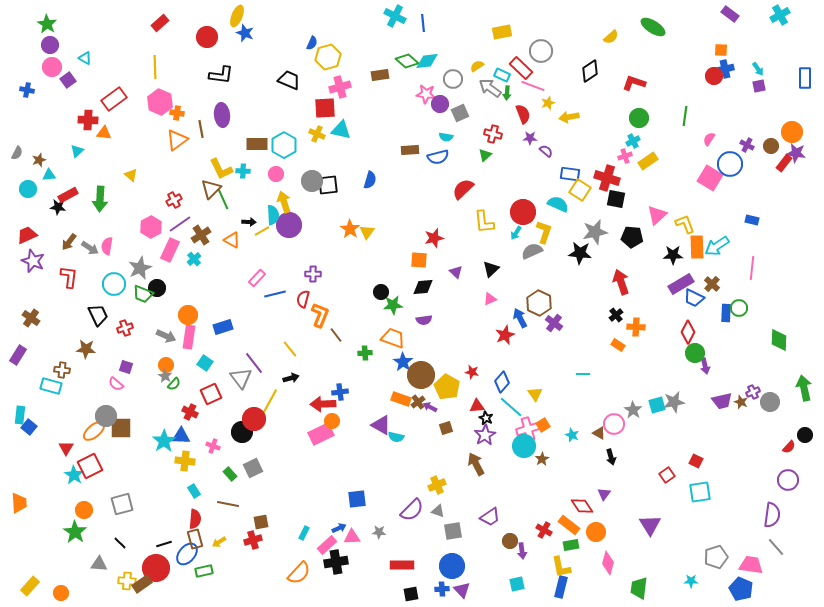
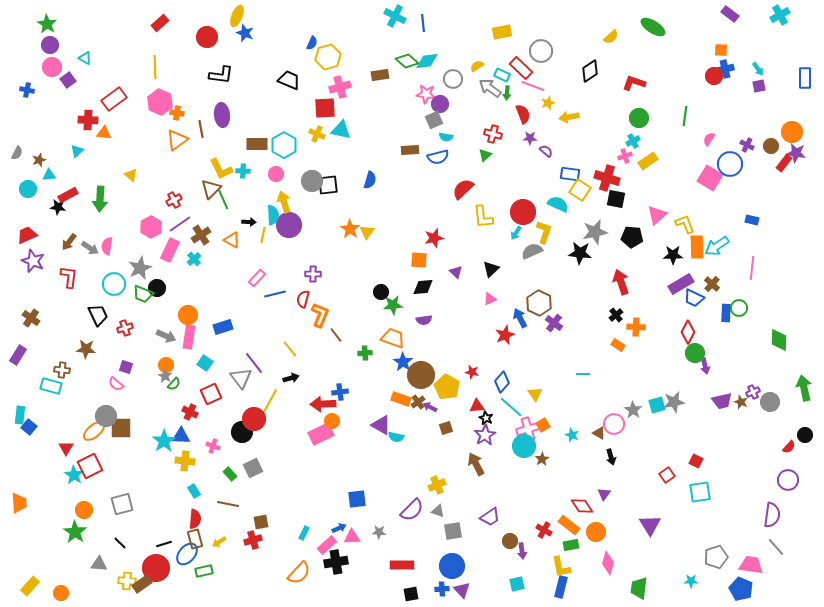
gray square at (460, 113): moved 26 px left, 7 px down
yellow L-shape at (484, 222): moved 1 px left, 5 px up
yellow line at (262, 231): moved 1 px right, 4 px down; rotated 49 degrees counterclockwise
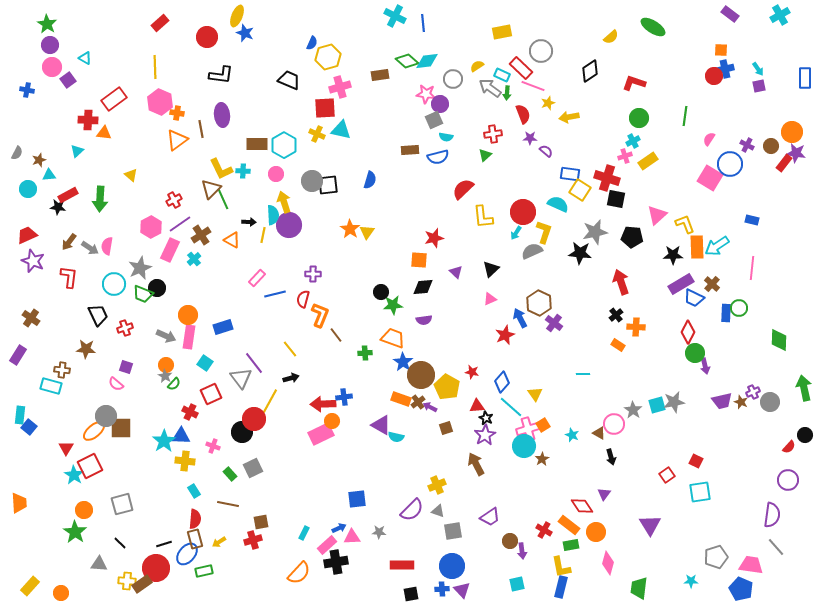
red cross at (493, 134): rotated 24 degrees counterclockwise
blue cross at (340, 392): moved 4 px right, 5 px down
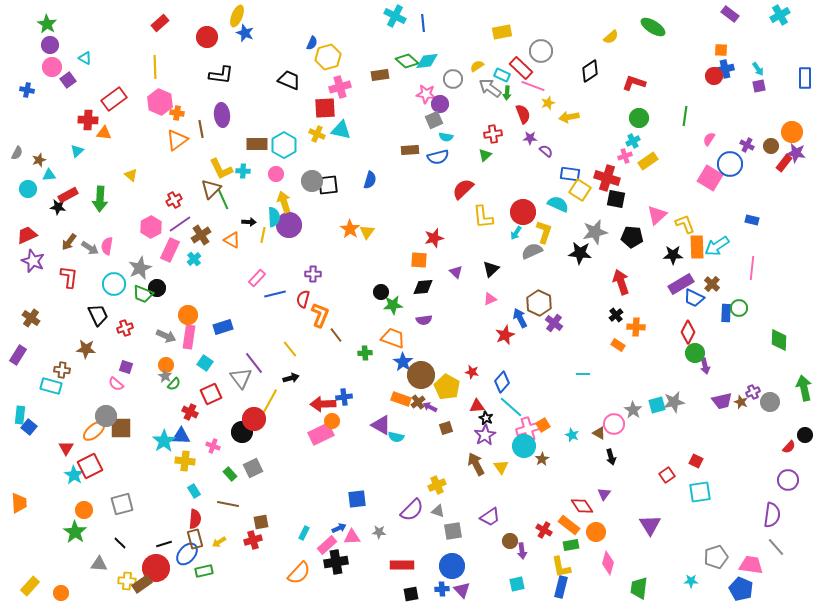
cyan semicircle at (273, 215): moved 1 px right, 2 px down
yellow triangle at (535, 394): moved 34 px left, 73 px down
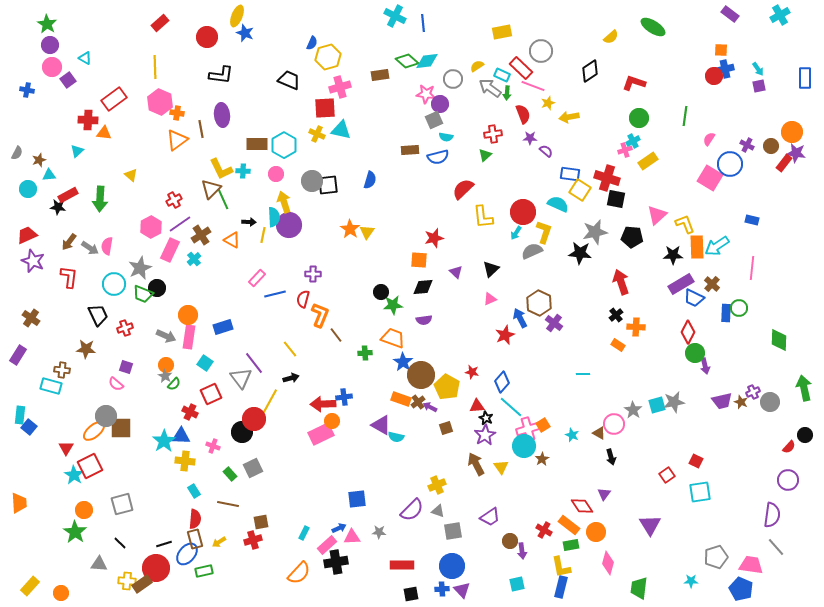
pink cross at (625, 156): moved 6 px up
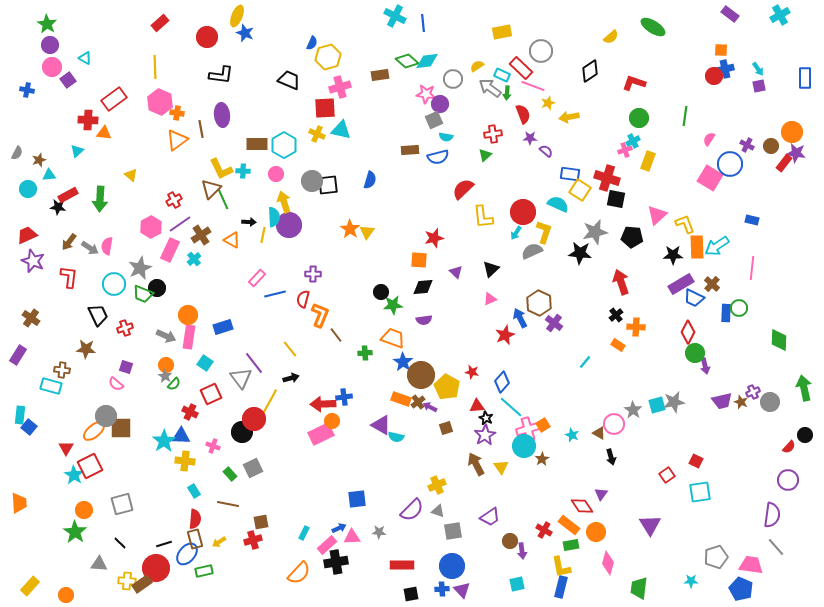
yellow rectangle at (648, 161): rotated 36 degrees counterclockwise
cyan line at (583, 374): moved 2 px right, 12 px up; rotated 48 degrees counterclockwise
purple triangle at (604, 494): moved 3 px left
orange circle at (61, 593): moved 5 px right, 2 px down
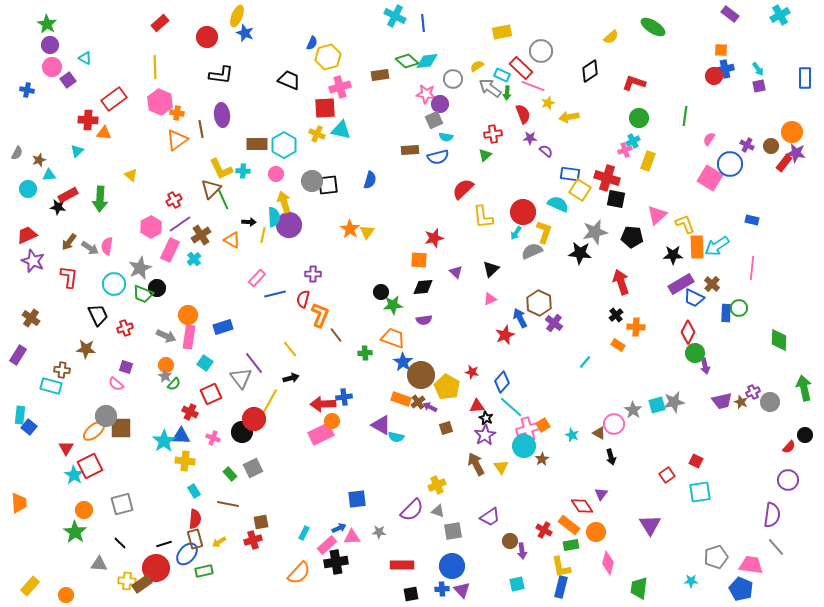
pink cross at (213, 446): moved 8 px up
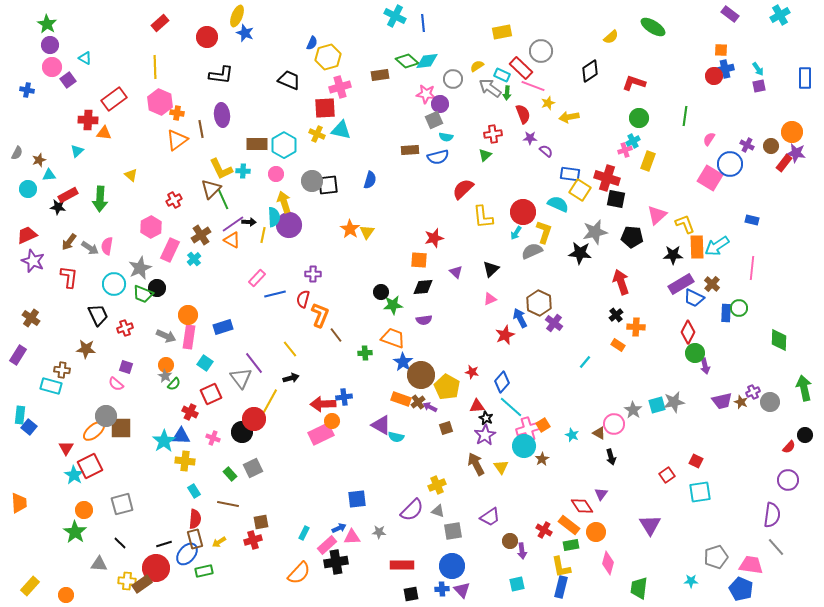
purple line at (180, 224): moved 53 px right
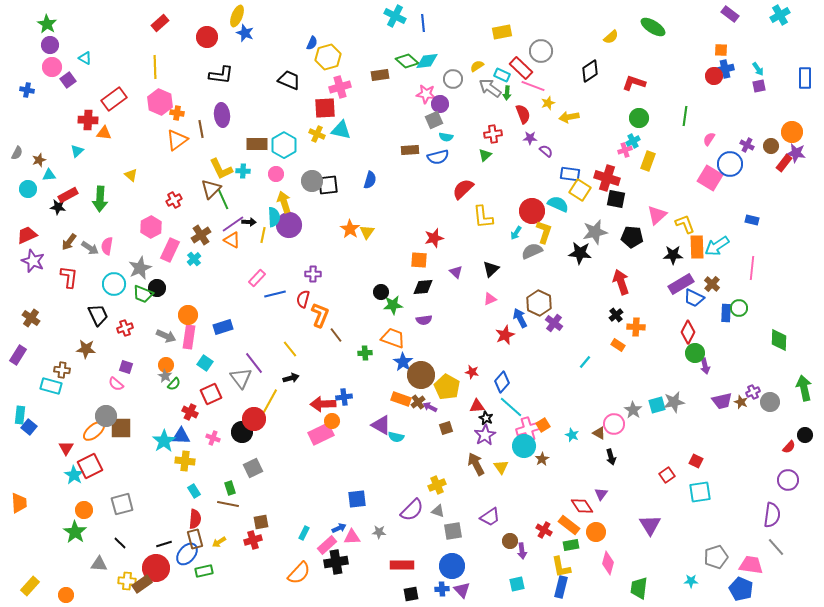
red circle at (523, 212): moved 9 px right, 1 px up
green rectangle at (230, 474): moved 14 px down; rotated 24 degrees clockwise
